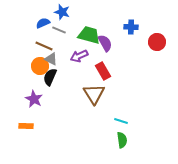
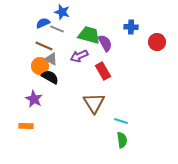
gray line: moved 2 px left, 1 px up
black semicircle: rotated 96 degrees clockwise
brown triangle: moved 9 px down
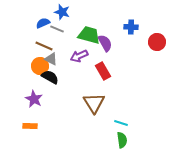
cyan line: moved 2 px down
orange rectangle: moved 4 px right
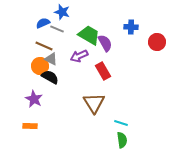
green trapezoid: rotated 15 degrees clockwise
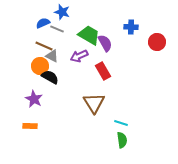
gray triangle: moved 1 px right, 3 px up
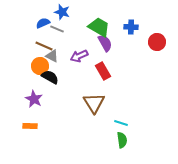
green trapezoid: moved 10 px right, 8 px up
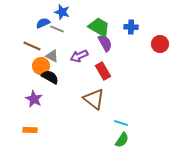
red circle: moved 3 px right, 2 px down
brown line: moved 12 px left
orange circle: moved 1 px right
brown triangle: moved 4 px up; rotated 20 degrees counterclockwise
orange rectangle: moved 4 px down
green semicircle: rotated 42 degrees clockwise
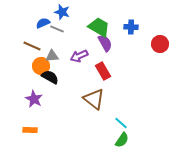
gray triangle: rotated 32 degrees counterclockwise
cyan line: rotated 24 degrees clockwise
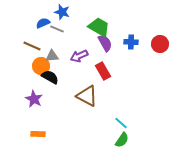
blue cross: moved 15 px down
brown triangle: moved 7 px left, 3 px up; rotated 10 degrees counterclockwise
orange rectangle: moved 8 px right, 4 px down
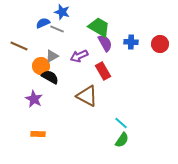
brown line: moved 13 px left
gray triangle: rotated 24 degrees counterclockwise
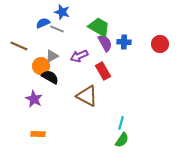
blue cross: moved 7 px left
cyan line: rotated 64 degrees clockwise
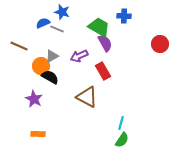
blue cross: moved 26 px up
brown triangle: moved 1 px down
